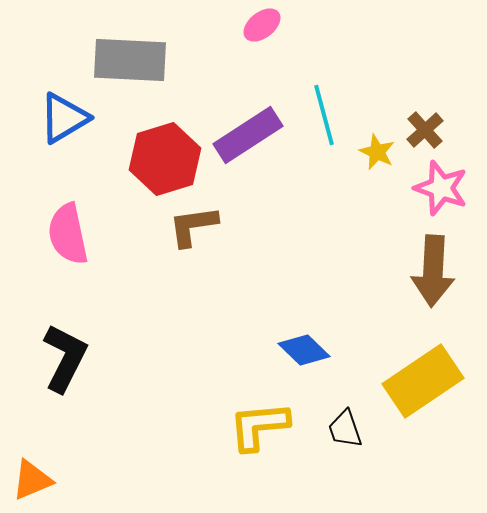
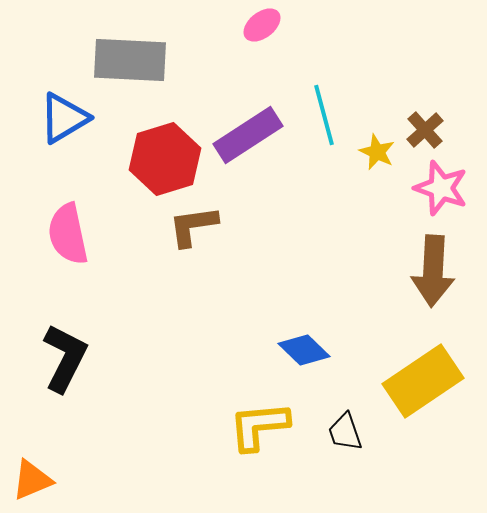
black trapezoid: moved 3 px down
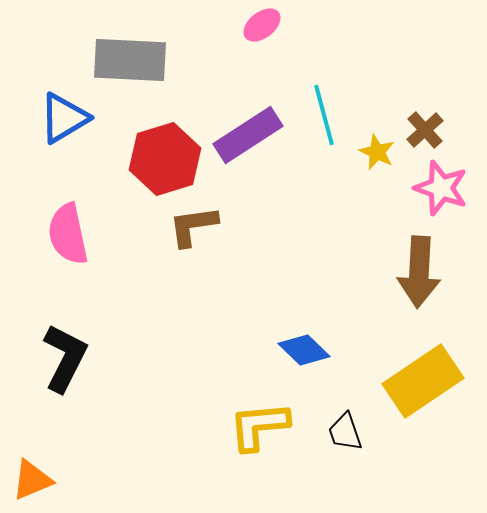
brown arrow: moved 14 px left, 1 px down
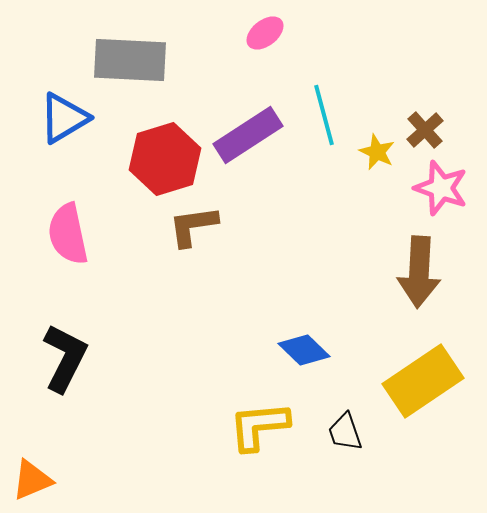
pink ellipse: moved 3 px right, 8 px down
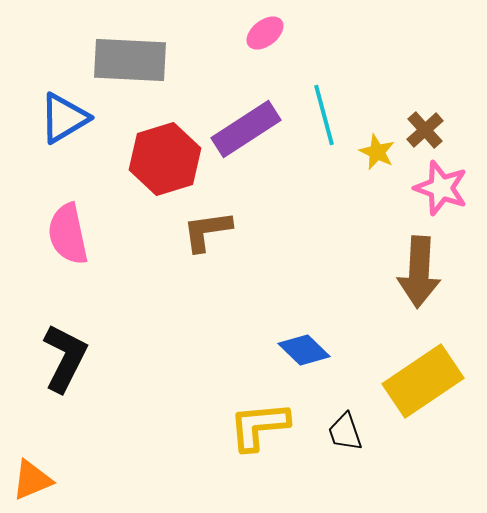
purple rectangle: moved 2 px left, 6 px up
brown L-shape: moved 14 px right, 5 px down
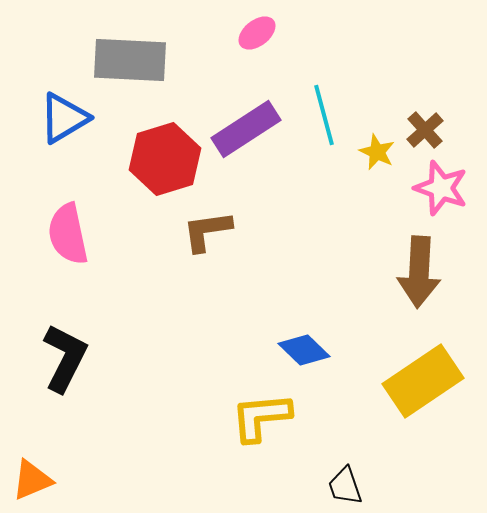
pink ellipse: moved 8 px left
yellow L-shape: moved 2 px right, 9 px up
black trapezoid: moved 54 px down
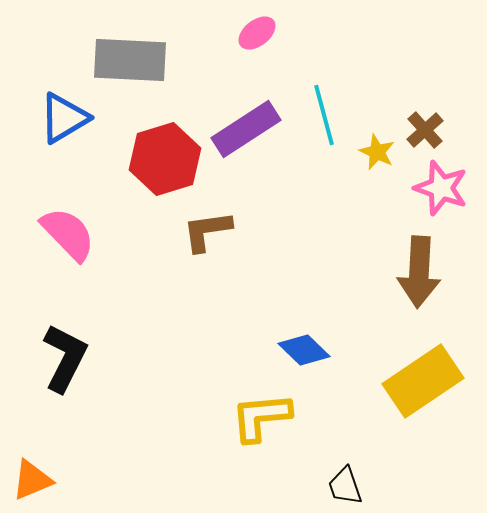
pink semicircle: rotated 148 degrees clockwise
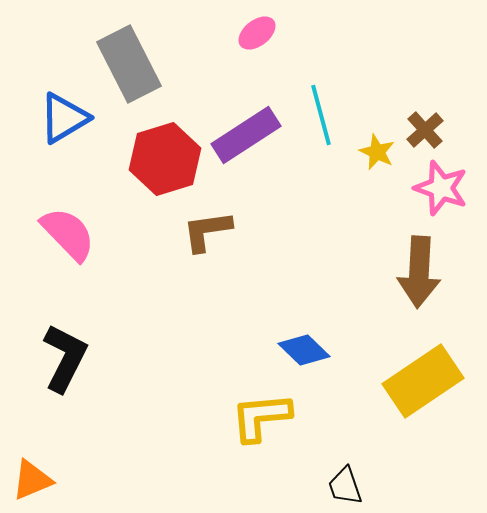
gray rectangle: moved 1 px left, 4 px down; rotated 60 degrees clockwise
cyan line: moved 3 px left
purple rectangle: moved 6 px down
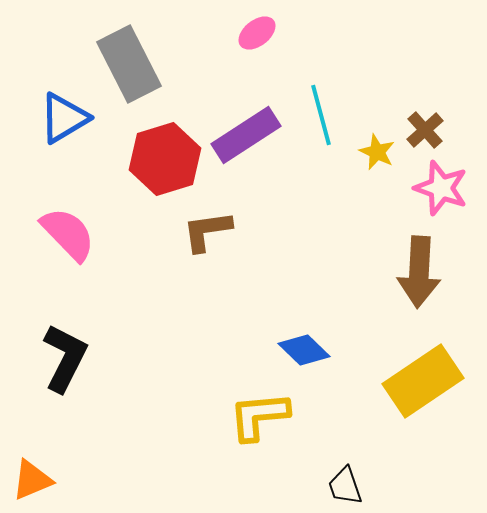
yellow L-shape: moved 2 px left, 1 px up
